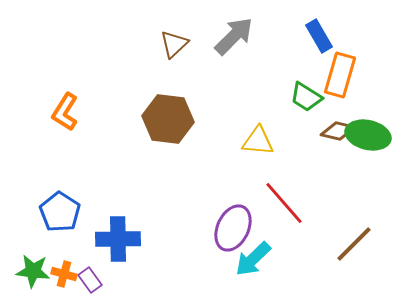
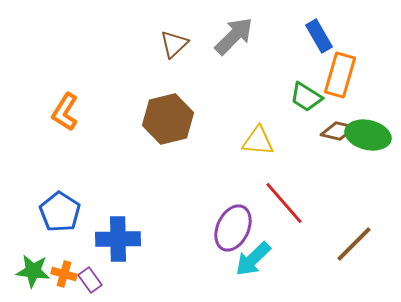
brown hexagon: rotated 21 degrees counterclockwise
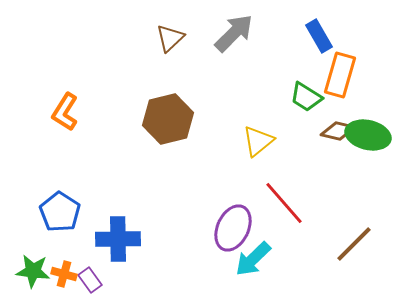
gray arrow: moved 3 px up
brown triangle: moved 4 px left, 6 px up
yellow triangle: rotated 44 degrees counterclockwise
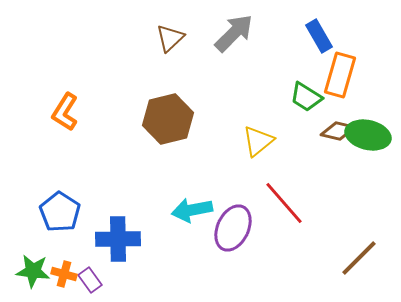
brown line: moved 5 px right, 14 px down
cyan arrow: moved 61 px left, 49 px up; rotated 33 degrees clockwise
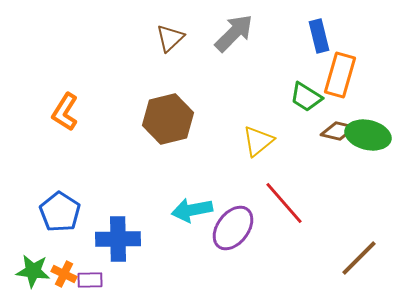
blue rectangle: rotated 16 degrees clockwise
purple ellipse: rotated 12 degrees clockwise
orange cross: rotated 10 degrees clockwise
purple rectangle: rotated 55 degrees counterclockwise
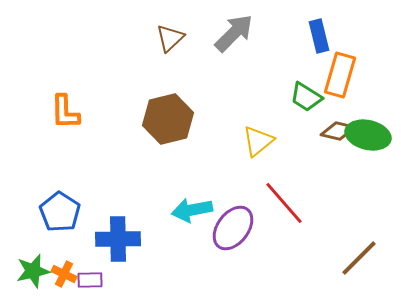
orange L-shape: rotated 33 degrees counterclockwise
green star: rotated 20 degrees counterclockwise
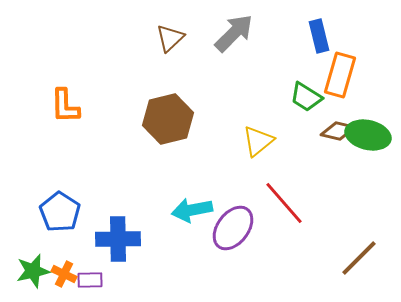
orange L-shape: moved 6 px up
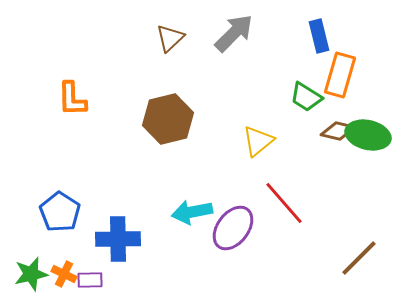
orange L-shape: moved 7 px right, 7 px up
cyan arrow: moved 2 px down
green star: moved 2 px left, 3 px down
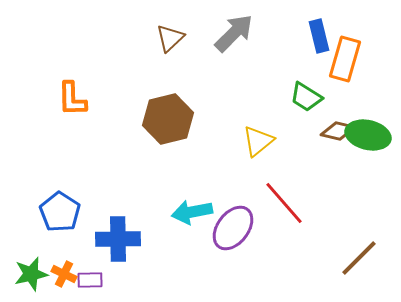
orange rectangle: moved 5 px right, 16 px up
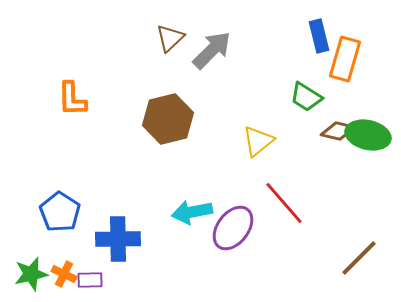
gray arrow: moved 22 px left, 17 px down
